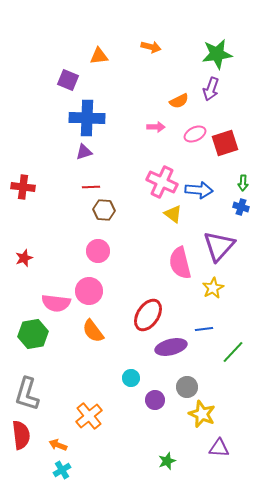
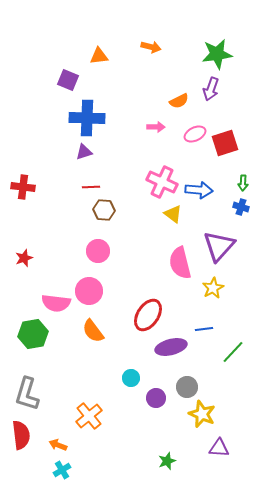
purple circle at (155, 400): moved 1 px right, 2 px up
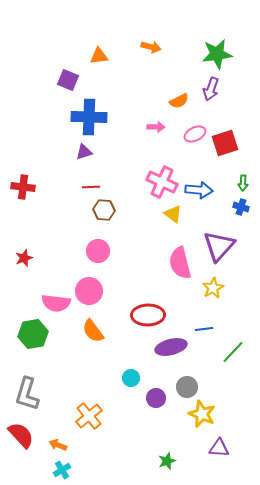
blue cross at (87, 118): moved 2 px right, 1 px up
red ellipse at (148, 315): rotated 56 degrees clockwise
red semicircle at (21, 435): rotated 36 degrees counterclockwise
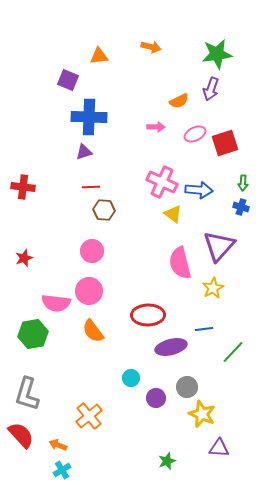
pink circle at (98, 251): moved 6 px left
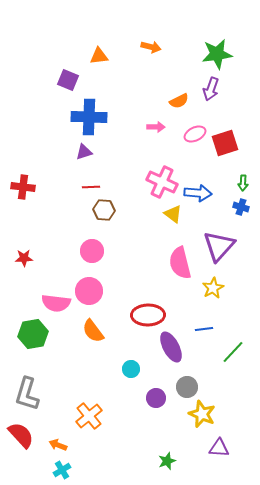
blue arrow at (199, 190): moved 1 px left, 3 px down
red star at (24, 258): rotated 18 degrees clockwise
purple ellipse at (171, 347): rotated 76 degrees clockwise
cyan circle at (131, 378): moved 9 px up
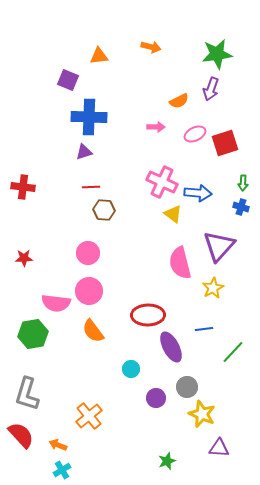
pink circle at (92, 251): moved 4 px left, 2 px down
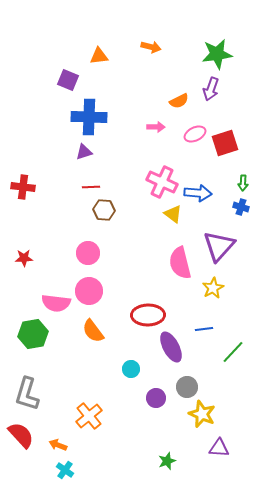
cyan cross at (62, 470): moved 3 px right; rotated 24 degrees counterclockwise
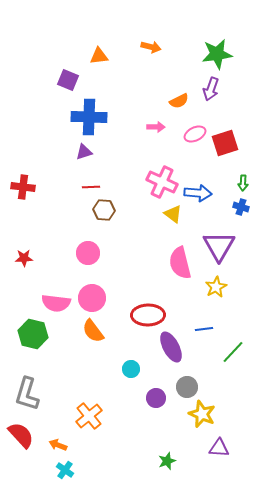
purple triangle at (219, 246): rotated 12 degrees counterclockwise
yellow star at (213, 288): moved 3 px right, 1 px up
pink circle at (89, 291): moved 3 px right, 7 px down
green hexagon at (33, 334): rotated 24 degrees clockwise
